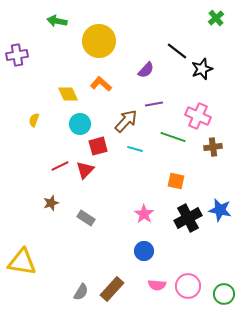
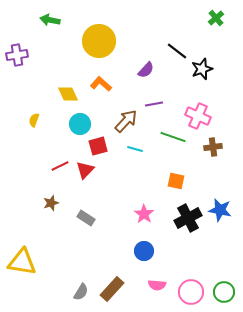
green arrow: moved 7 px left, 1 px up
pink circle: moved 3 px right, 6 px down
green circle: moved 2 px up
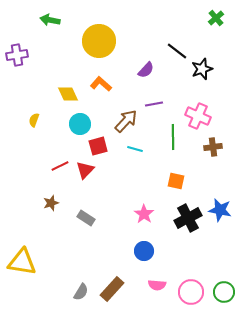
green line: rotated 70 degrees clockwise
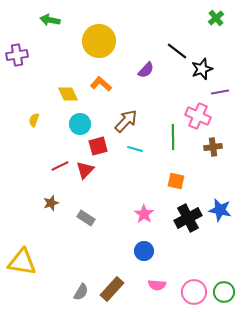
purple line: moved 66 px right, 12 px up
pink circle: moved 3 px right
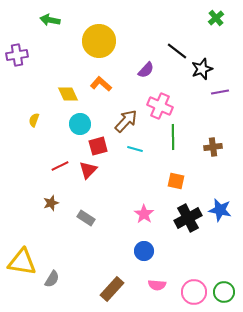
pink cross: moved 38 px left, 10 px up
red triangle: moved 3 px right
gray semicircle: moved 29 px left, 13 px up
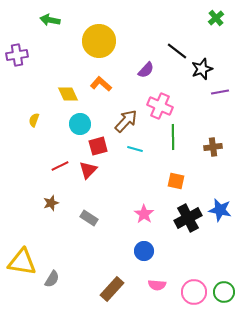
gray rectangle: moved 3 px right
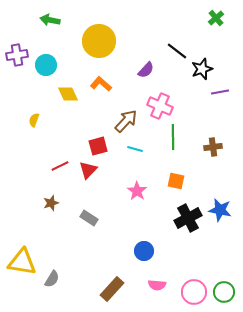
cyan circle: moved 34 px left, 59 px up
pink star: moved 7 px left, 23 px up
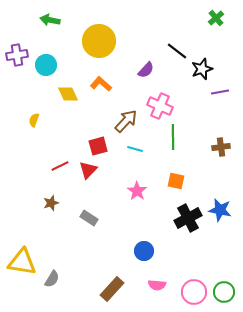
brown cross: moved 8 px right
